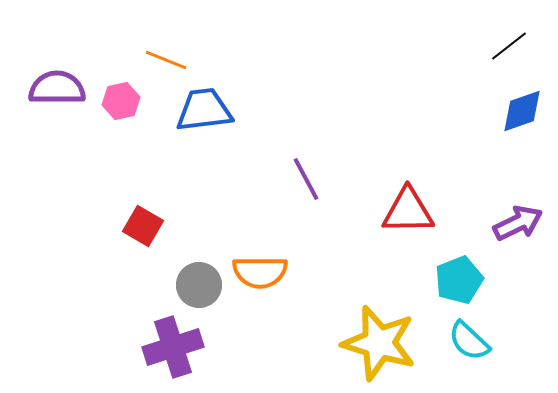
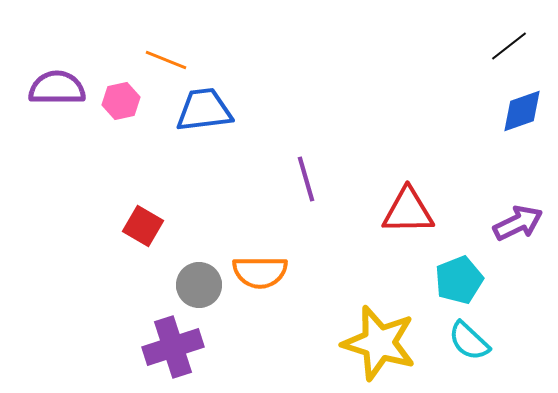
purple line: rotated 12 degrees clockwise
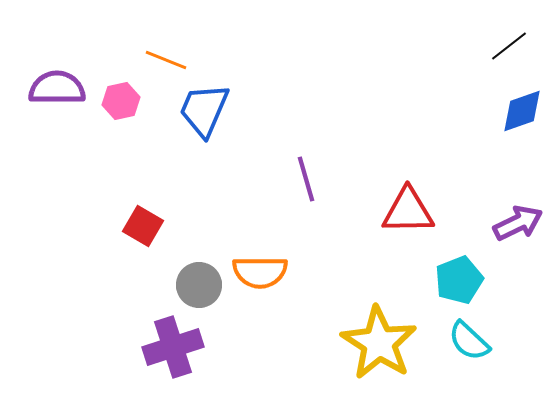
blue trapezoid: rotated 60 degrees counterclockwise
yellow star: rotated 16 degrees clockwise
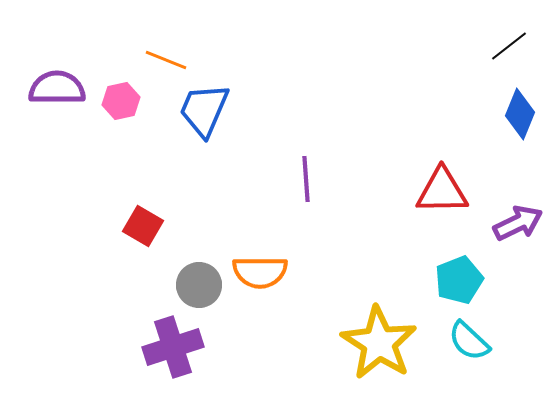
blue diamond: moved 2 px left, 3 px down; rotated 48 degrees counterclockwise
purple line: rotated 12 degrees clockwise
red triangle: moved 34 px right, 20 px up
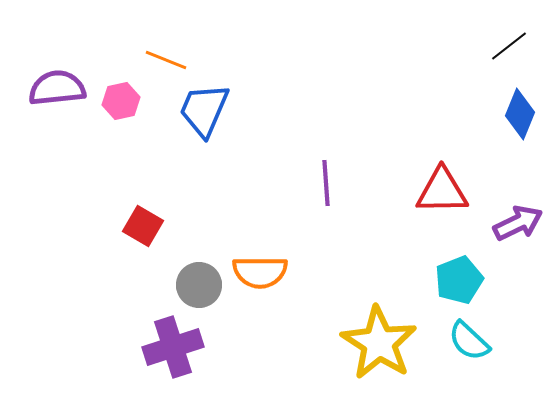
purple semicircle: rotated 6 degrees counterclockwise
purple line: moved 20 px right, 4 px down
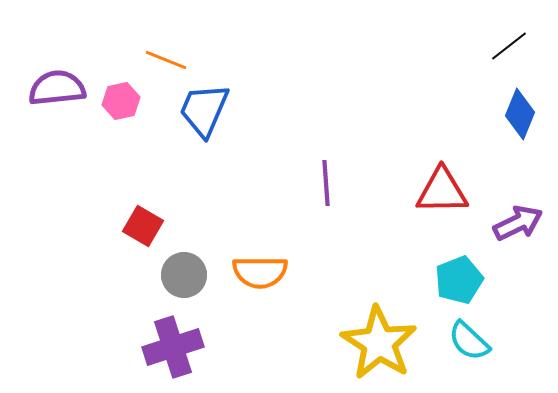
gray circle: moved 15 px left, 10 px up
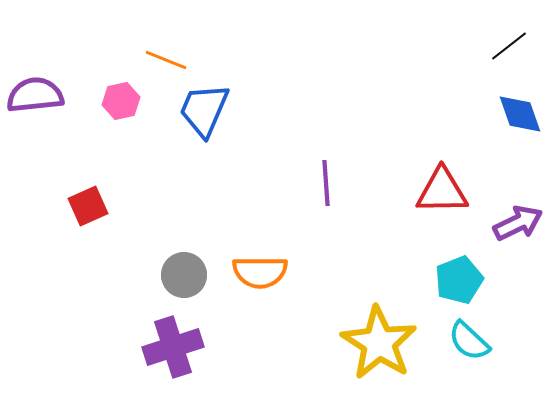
purple semicircle: moved 22 px left, 7 px down
blue diamond: rotated 42 degrees counterclockwise
red square: moved 55 px left, 20 px up; rotated 36 degrees clockwise
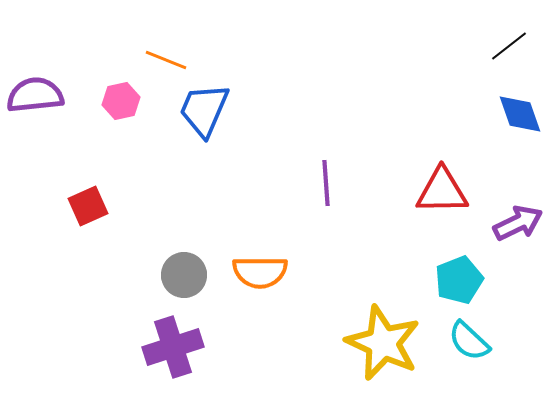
yellow star: moved 4 px right; rotated 8 degrees counterclockwise
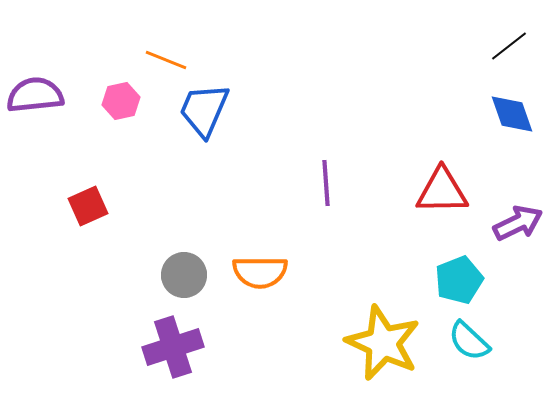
blue diamond: moved 8 px left
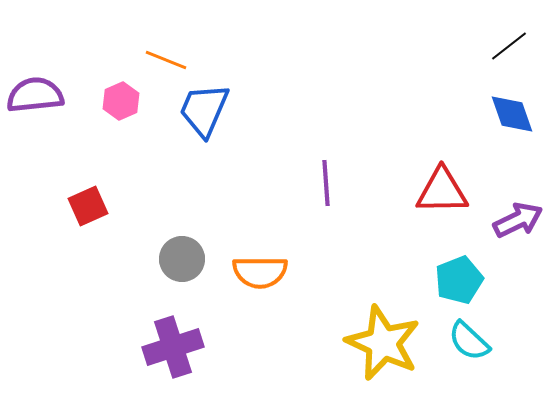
pink hexagon: rotated 12 degrees counterclockwise
purple arrow: moved 3 px up
gray circle: moved 2 px left, 16 px up
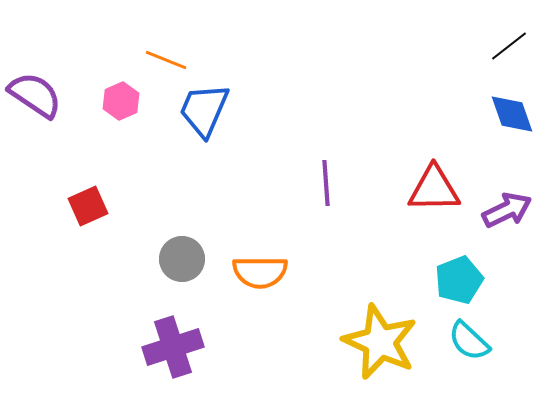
purple semicircle: rotated 40 degrees clockwise
red triangle: moved 8 px left, 2 px up
purple arrow: moved 11 px left, 10 px up
yellow star: moved 3 px left, 1 px up
